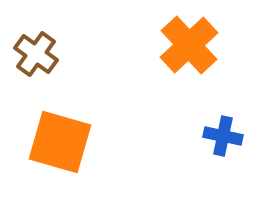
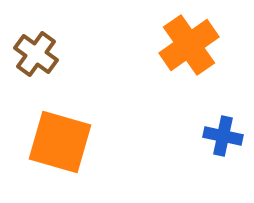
orange cross: rotated 8 degrees clockwise
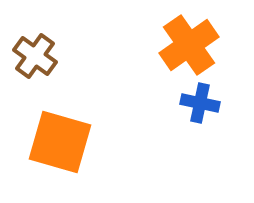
brown cross: moved 1 px left, 2 px down
blue cross: moved 23 px left, 33 px up
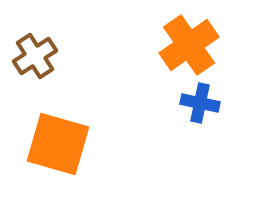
brown cross: rotated 21 degrees clockwise
orange square: moved 2 px left, 2 px down
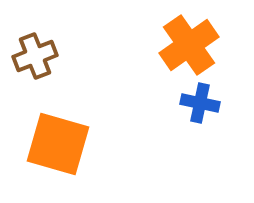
brown cross: rotated 12 degrees clockwise
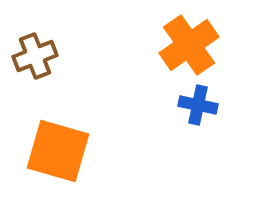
blue cross: moved 2 px left, 2 px down
orange square: moved 7 px down
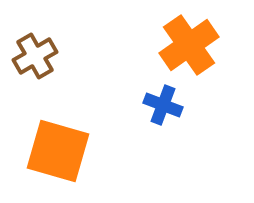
brown cross: rotated 9 degrees counterclockwise
blue cross: moved 35 px left; rotated 9 degrees clockwise
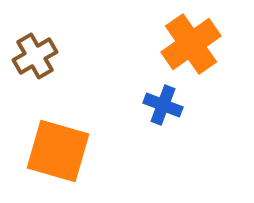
orange cross: moved 2 px right, 1 px up
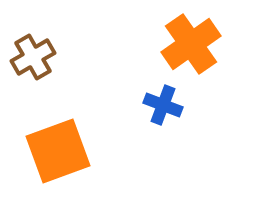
brown cross: moved 2 px left, 1 px down
orange square: rotated 36 degrees counterclockwise
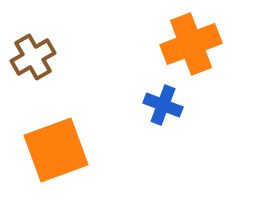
orange cross: rotated 14 degrees clockwise
orange square: moved 2 px left, 1 px up
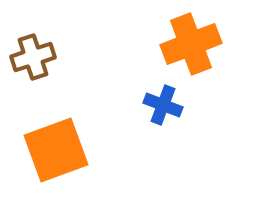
brown cross: rotated 12 degrees clockwise
